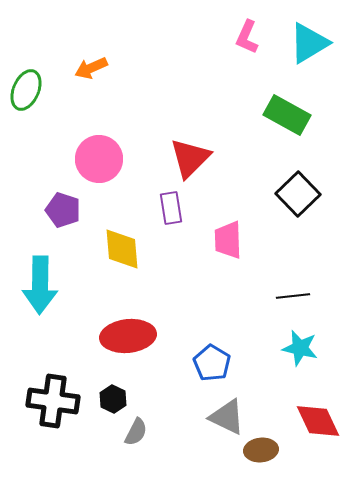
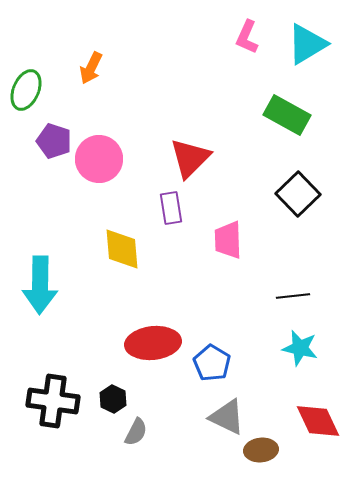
cyan triangle: moved 2 px left, 1 px down
orange arrow: rotated 40 degrees counterclockwise
purple pentagon: moved 9 px left, 69 px up
red ellipse: moved 25 px right, 7 px down
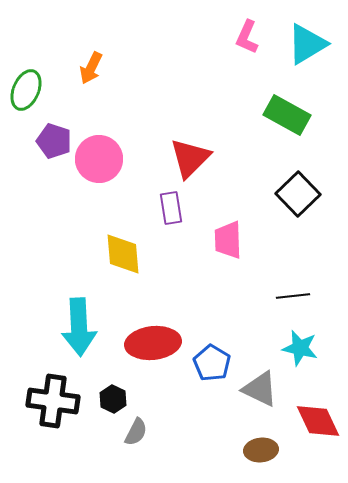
yellow diamond: moved 1 px right, 5 px down
cyan arrow: moved 39 px right, 42 px down; rotated 4 degrees counterclockwise
gray triangle: moved 33 px right, 28 px up
